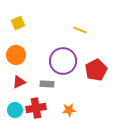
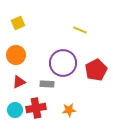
purple circle: moved 2 px down
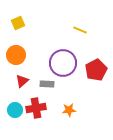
red triangle: moved 3 px right, 1 px up; rotated 16 degrees counterclockwise
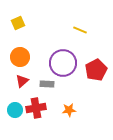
orange circle: moved 4 px right, 2 px down
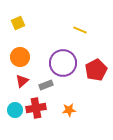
gray rectangle: moved 1 px left, 1 px down; rotated 24 degrees counterclockwise
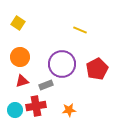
yellow square: rotated 32 degrees counterclockwise
purple circle: moved 1 px left, 1 px down
red pentagon: moved 1 px right, 1 px up
red triangle: rotated 24 degrees clockwise
red cross: moved 2 px up
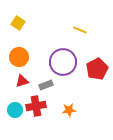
orange circle: moved 1 px left
purple circle: moved 1 px right, 2 px up
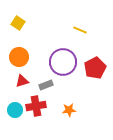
red pentagon: moved 2 px left, 1 px up
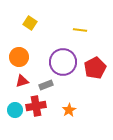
yellow square: moved 12 px right
yellow line: rotated 16 degrees counterclockwise
orange star: rotated 24 degrees counterclockwise
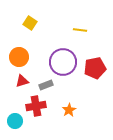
red pentagon: rotated 15 degrees clockwise
cyan circle: moved 11 px down
